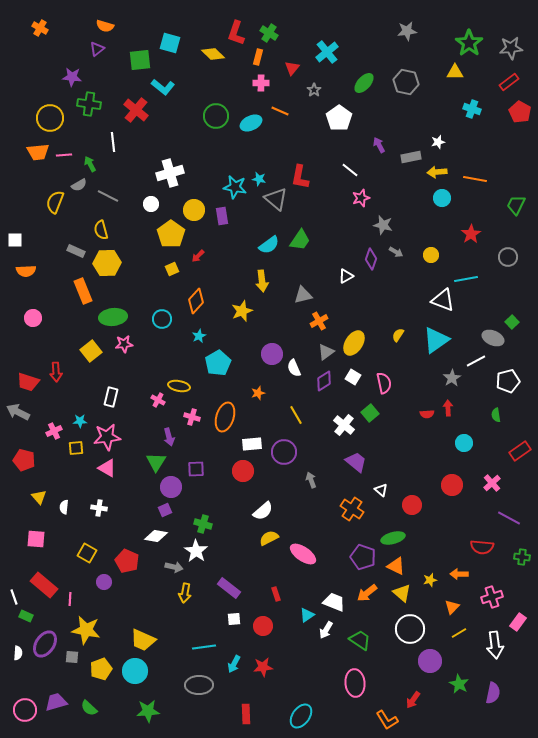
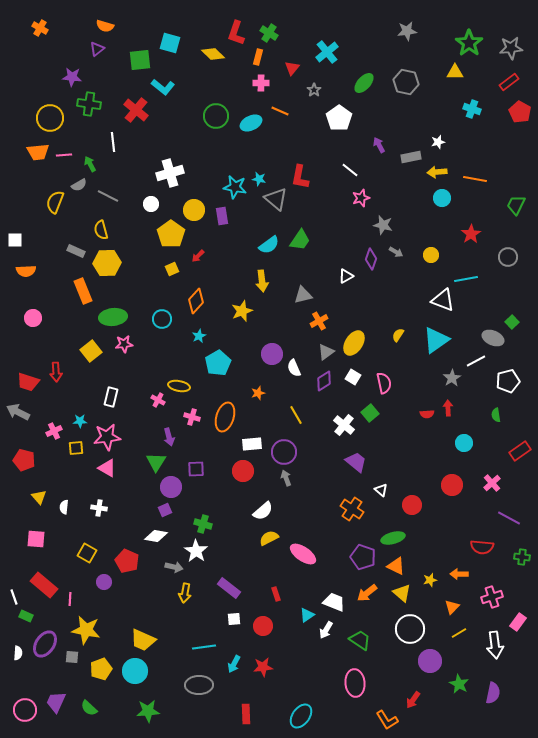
gray arrow at (311, 480): moved 25 px left, 2 px up
purple trapezoid at (56, 702): rotated 50 degrees counterclockwise
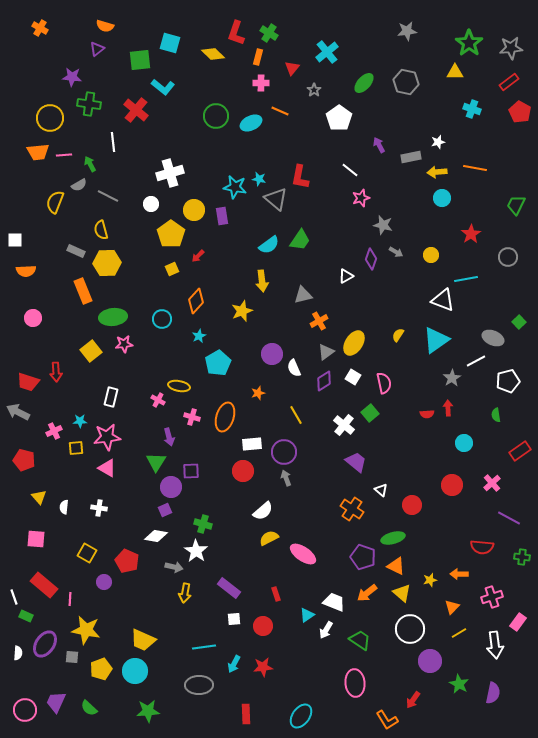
orange line at (475, 179): moved 11 px up
green square at (512, 322): moved 7 px right
purple square at (196, 469): moved 5 px left, 2 px down
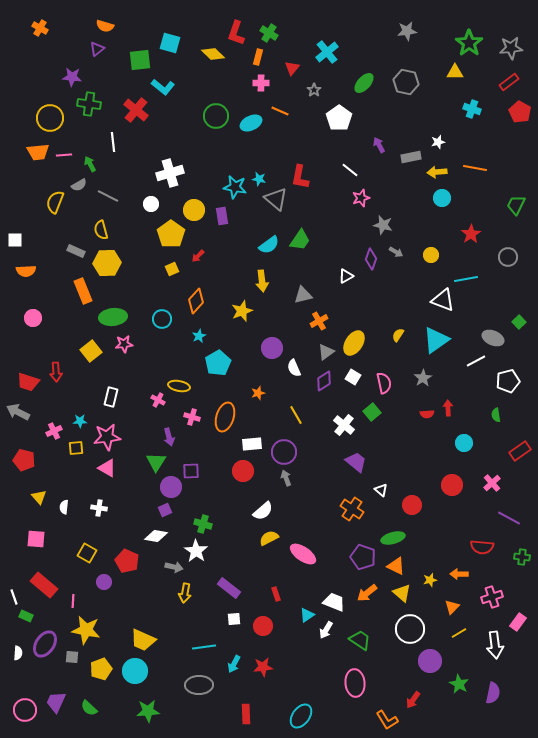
purple circle at (272, 354): moved 6 px up
gray star at (452, 378): moved 29 px left
green square at (370, 413): moved 2 px right, 1 px up
pink line at (70, 599): moved 3 px right, 2 px down
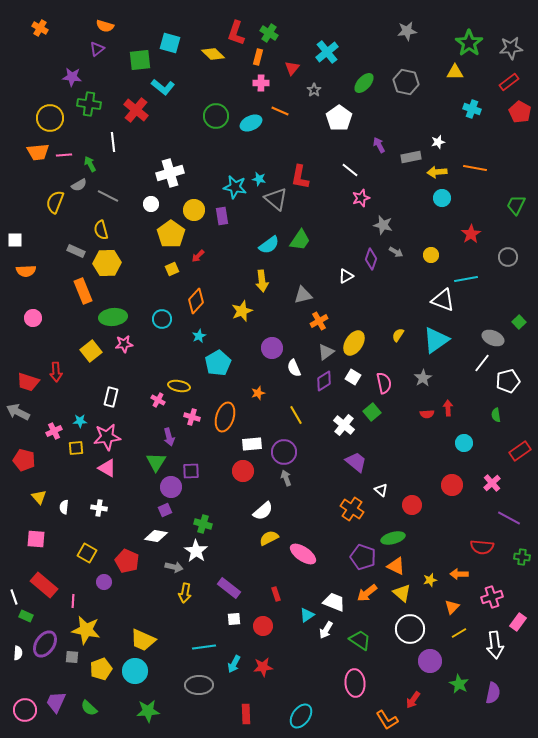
white line at (476, 361): moved 6 px right, 2 px down; rotated 24 degrees counterclockwise
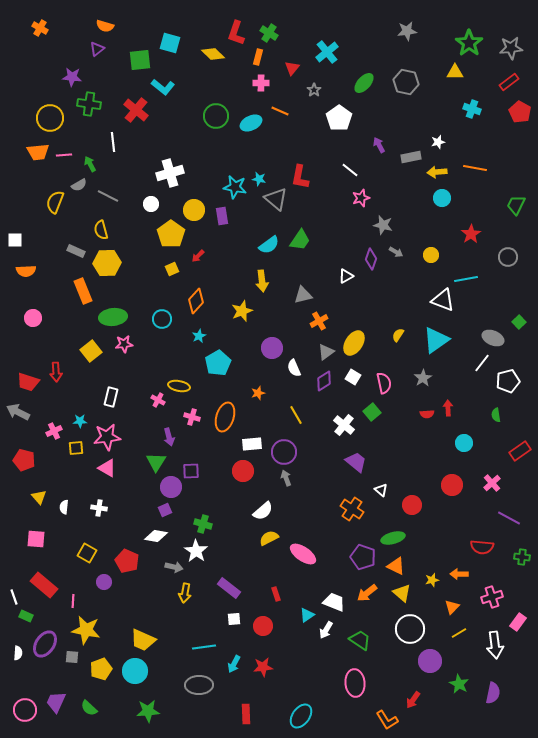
yellow star at (430, 580): moved 2 px right
